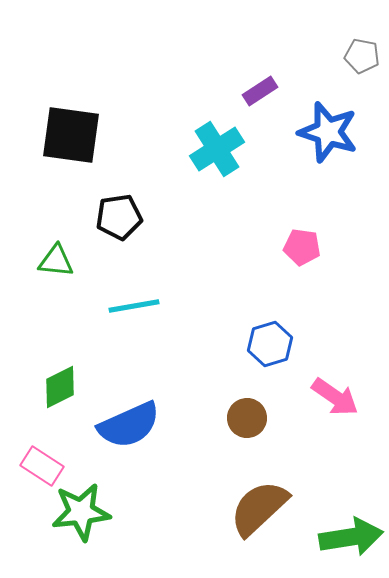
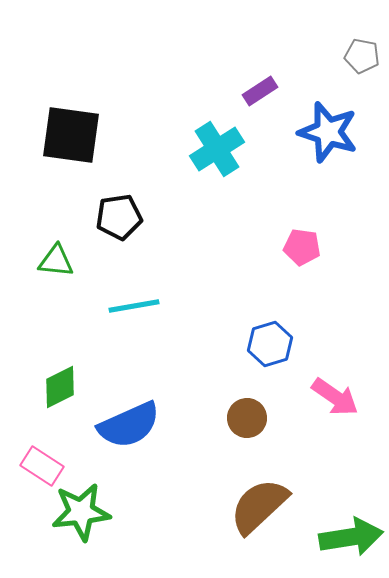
brown semicircle: moved 2 px up
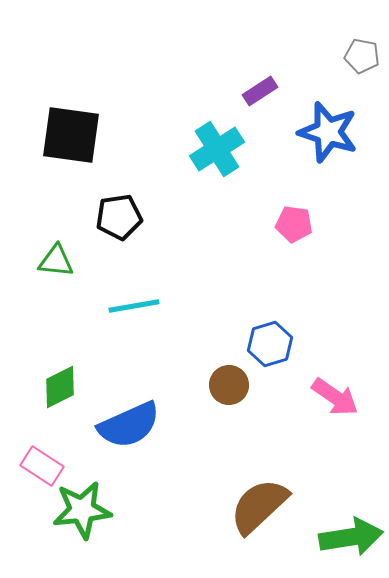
pink pentagon: moved 8 px left, 23 px up
brown circle: moved 18 px left, 33 px up
green star: moved 1 px right, 2 px up
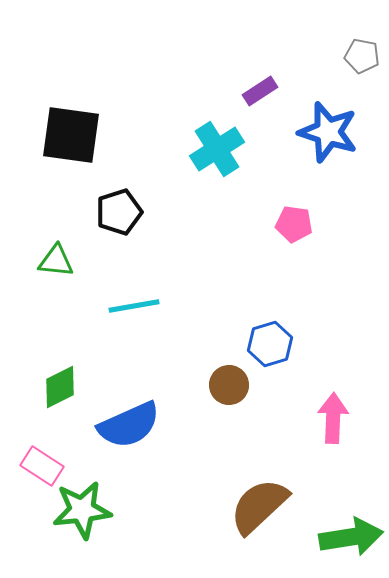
black pentagon: moved 5 px up; rotated 9 degrees counterclockwise
pink arrow: moved 2 px left, 21 px down; rotated 123 degrees counterclockwise
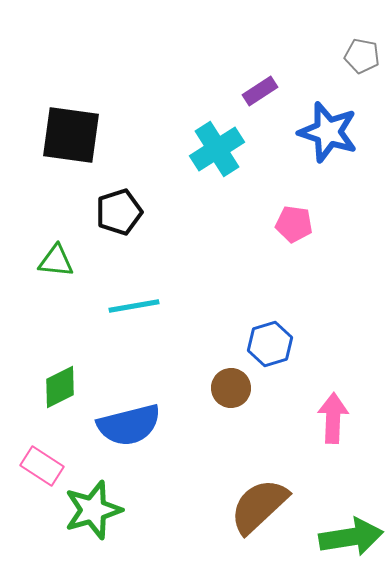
brown circle: moved 2 px right, 3 px down
blue semicircle: rotated 10 degrees clockwise
green star: moved 11 px right; rotated 10 degrees counterclockwise
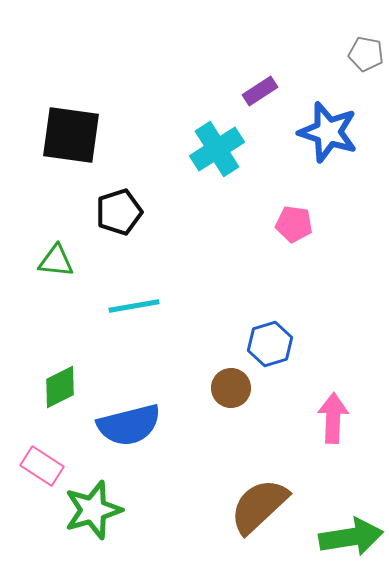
gray pentagon: moved 4 px right, 2 px up
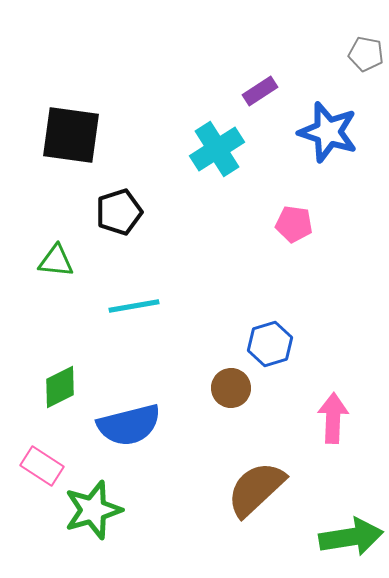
brown semicircle: moved 3 px left, 17 px up
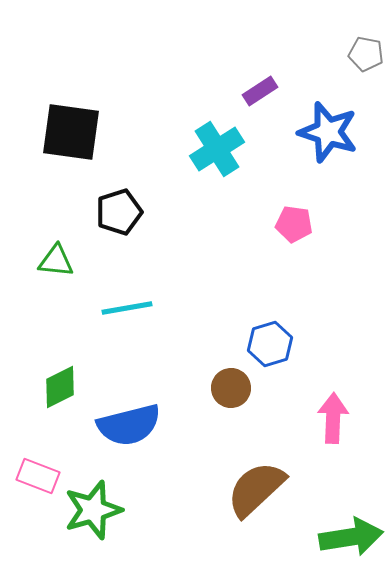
black square: moved 3 px up
cyan line: moved 7 px left, 2 px down
pink rectangle: moved 4 px left, 10 px down; rotated 12 degrees counterclockwise
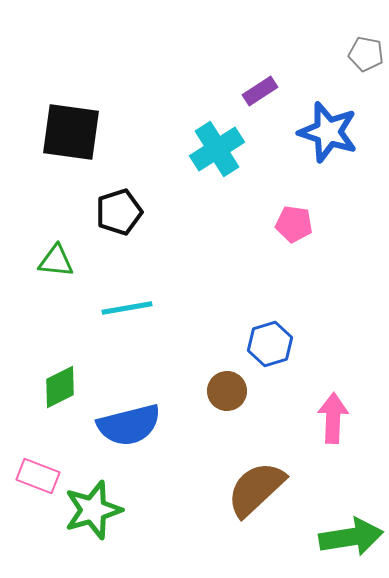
brown circle: moved 4 px left, 3 px down
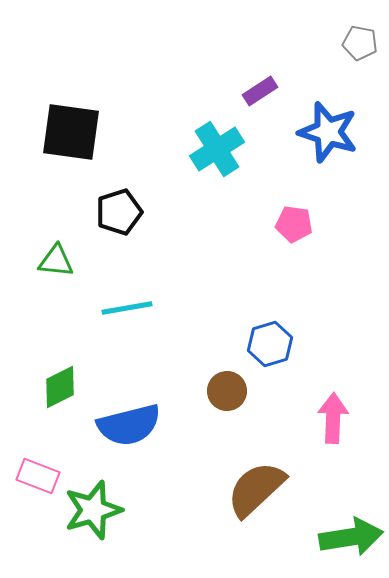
gray pentagon: moved 6 px left, 11 px up
